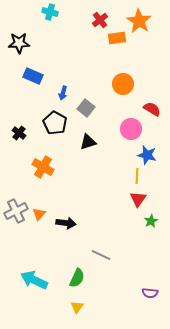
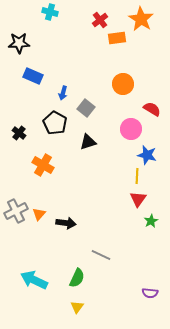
orange star: moved 2 px right, 2 px up
orange cross: moved 2 px up
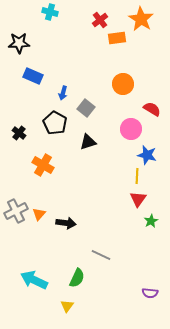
yellow triangle: moved 10 px left, 1 px up
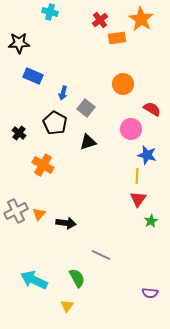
green semicircle: rotated 54 degrees counterclockwise
